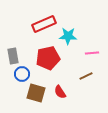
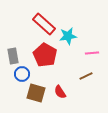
red rectangle: rotated 65 degrees clockwise
cyan star: rotated 12 degrees counterclockwise
red pentagon: moved 3 px left, 3 px up; rotated 30 degrees counterclockwise
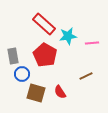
pink line: moved 10 px up
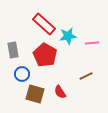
gray rectangle: moved 6 px up
brown square: moved 1 px left, 1 px down
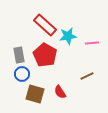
red rectangle: moved 1 px right, 1 px down
gray rectangle: moved 6 px right, 5 px down
brown line: moved 1 px right
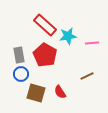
blue circle: moved 1 px left
brown square: moved 1 px right, 1 px up
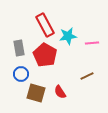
red rectangle: rotated 20 degrees clockwise
gray rectangle: moved 7 px up
